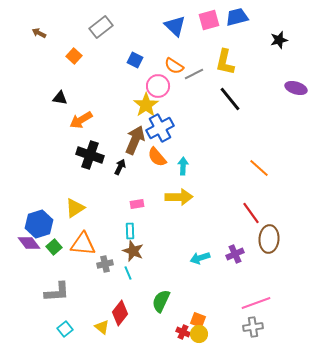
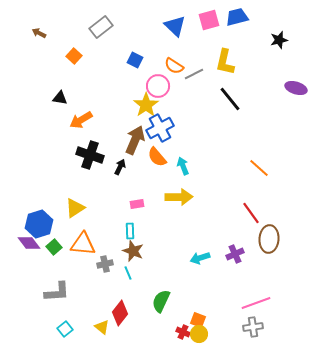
cyan arrow at (183, 166): rotated 24 degrees counterclockwise
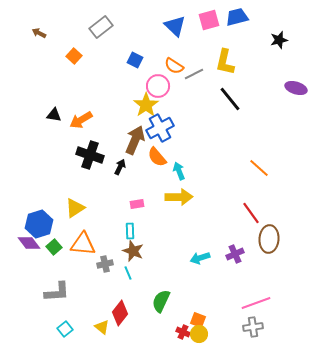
black triangle at (60, 98): moved 6 px left, 17 px down
cyan arrow at (183, 166): moved 4 px left, 5 px down
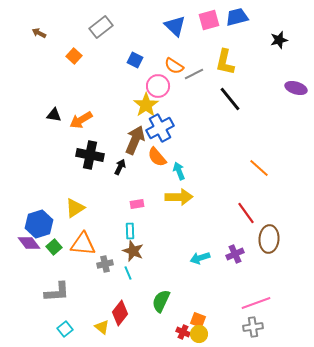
black cross at (90, 155): rotated 8 degrees counterclockwise
red line at (251, 213): moved 5 px left
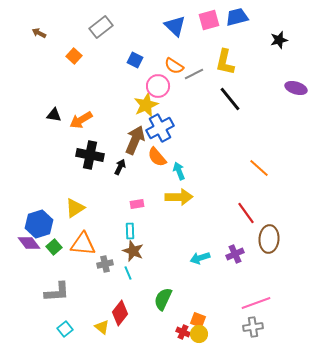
yellow star at (146, 105): rotated 10 degrees clockwise
green semicircle at (161, 301): moved 2 px right, 2 px up
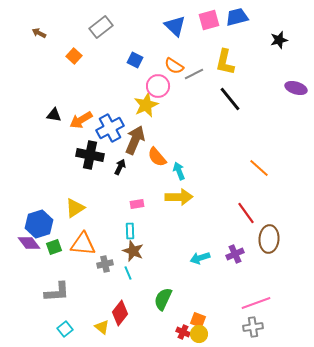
blue cross at (160, 128): moved 50 px left
green square at (54, 247): rotated 21 degrees clockwise
